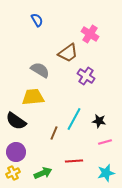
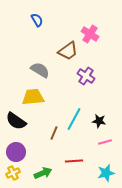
brown trapezoid: moved 2 px up
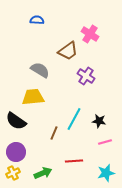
blue semicircle: rotated 56 degrees counterclockwise
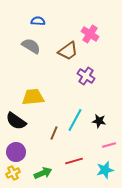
blue semicircle: moved 1 px right, 1 px down
gray semicircle: moved 9 px left, 24 px up
cyan line: moved 1 px right, 1 px down
pink line: moved 4 px right, 3 px down
red line: rotated 12 degrees counterclockwise
cyan star: moved 1 px left, 3 px up
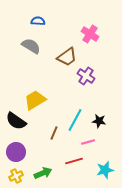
brown trapezoid: moved 1 px left, 6 px down
yellow trapezoid: moved 2 px right, 3 px down; rotated 25 degrees counterclockwise
pink line: moved 21 px left, 3 px up
yellow cross: moved 3 px right, 3 px down
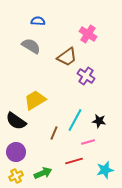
pink cross: moved 2 px left
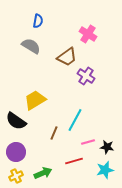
blue semicircle: rotated 96 degrees clockwise
black star: moved 8 px right, 26 px down
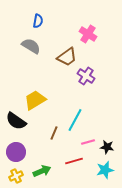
green arrow: moved 1 px left, 2 px up
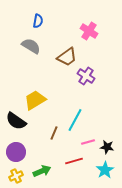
pink cross: moved 1 px right, 3 px up
cyan star: rotated 18 degrees counterclockwise
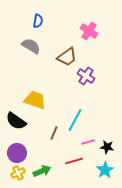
yellow trapezoid: rotated 50 degrees clockwise
purple circle: moved 1 px right, 1 px down
yellow cross: moved 2 px right, 3 px up
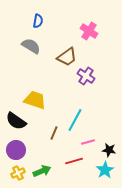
black star: moved 2 px right, 3 px down
purple circle: moved 1 px left, 3 px up
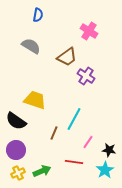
blue semicircle: moved 6 px up
cyan line: moved 1 px left, 1 px up
pink line: rotated 40 degrees counterclockwise
red line: moved 1 px down; rotated 24 degrees clockwise
